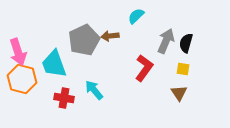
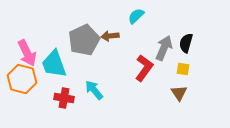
gray arrow: moved 2 px left, 7 px down
pink arrow: moved 9 px right, 1 px down; rotated 8 degrees counterclockwise
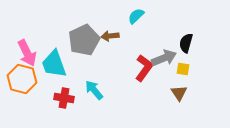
gray arrow: moved 10 px down; rotated 45 degrees clockwise
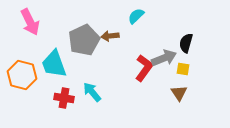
pink arrow: moved 3 px right, 31 px up
orange hexagon: moved 4 px up
cyan arrow: moved 2 px left, 2 px down
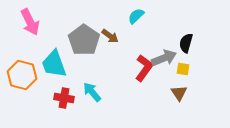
brown arrow: rotated 138 degrees counterclockwise
gray pentagon: rotated 12 degrees counterclockwise
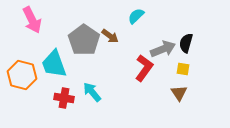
pink arrow: moved 2 px right, 2 px up
gray arrow: moved 1 px left, 9 px up
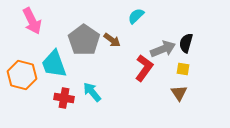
pink arrow: moved 1 px down
brown arrow: moved 2 px right, 4 px down
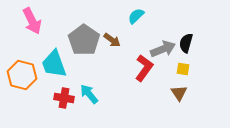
cyan arrow: moved 3 px left, 2 px down
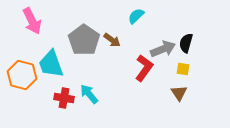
cyan trapezoid: moved 3 px left
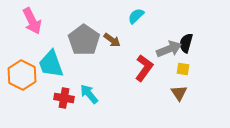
gray arrow: moved 6 px right
orange hexagon: rotated 12 degrees clockwise
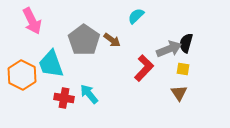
red L-shape: rotated 8 degrees clockwise
